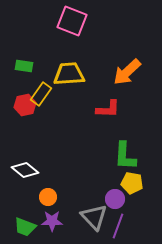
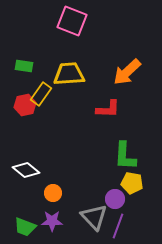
white diamond: moved 1 px right
orange circle: moved 5 px right, 4 px up
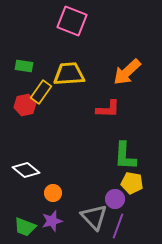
yellow rectangle: moved 2 px up
purple star: rotated 15 degrees counterclockwise
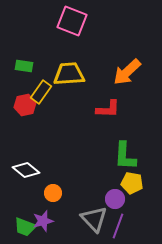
gray triangle: moved 2 px down
purple star: moved 9 px left
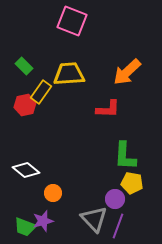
green rectangle: rotated 36 degrees clockwise
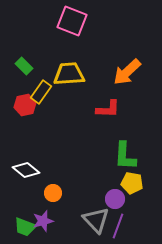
gray triangle: moved 2 px right, 1 px down
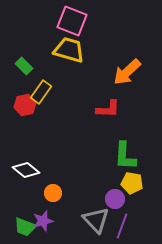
yellow trapezoid: moved 24 px up; rotated 20 degrees clockwise
purple line: moved 4 px right
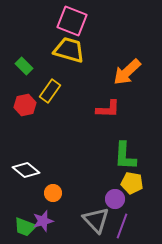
yellow rectangle: moved 9 px right, 1 px up
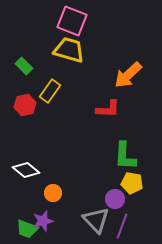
orange arrow: moved 1 px right, 3 px down
green trapezoid: moved 2 px right, 2 px down
